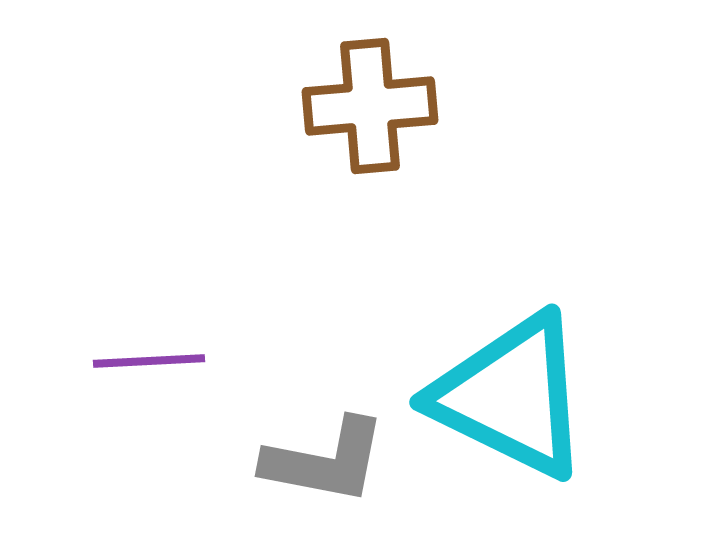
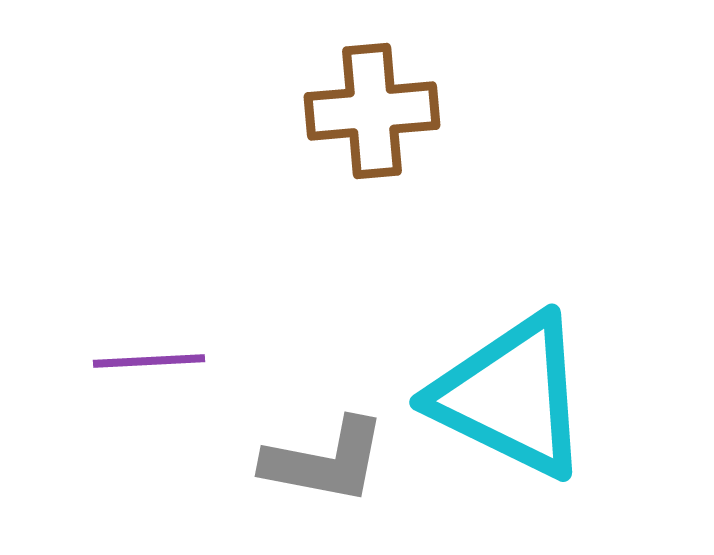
brown cross: moved 2 px right, 5 px down
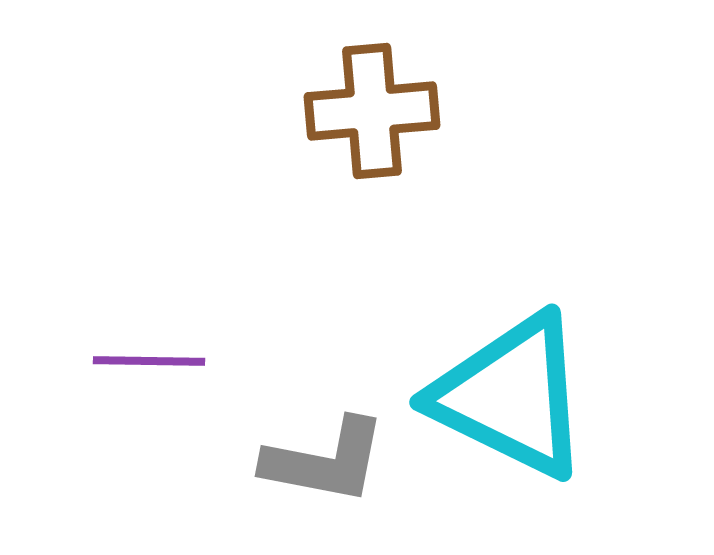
purple line: rotated 4 degrees clockwise
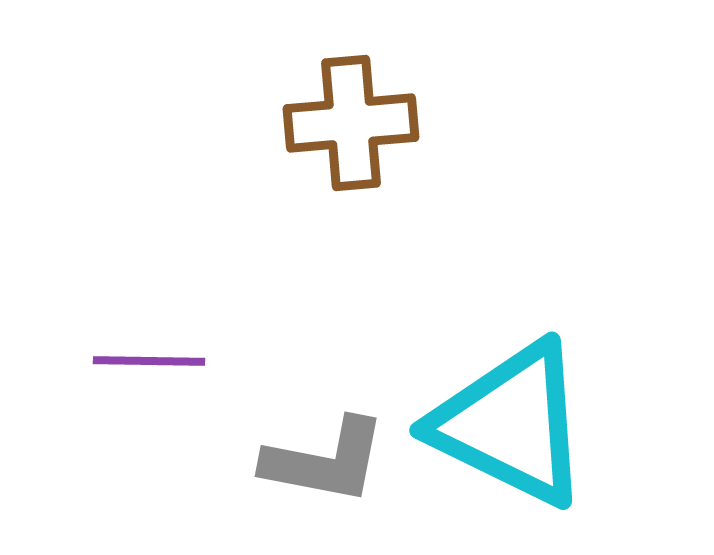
brown cross: moved 21 px left, 12 px down
cyan triangle: moved 28 px down
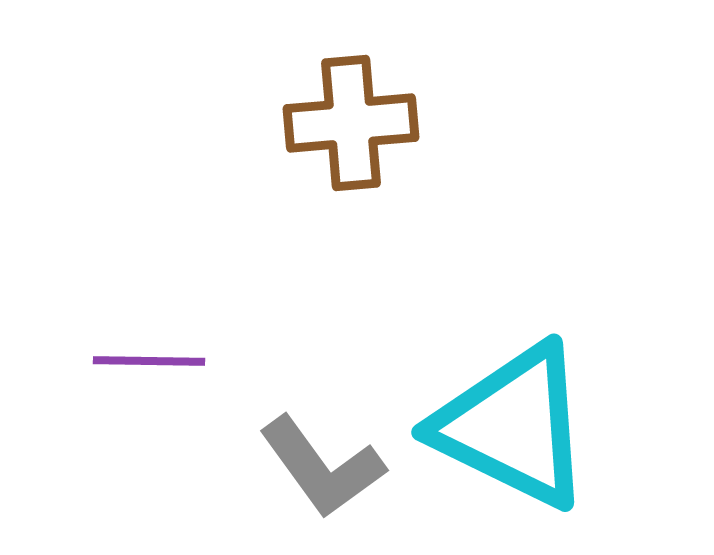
cyan triangle: moved 2 px right, 2 px down
gray L-shape: moved 3 px left, 6 px down; rotated 43 degrees clockwise
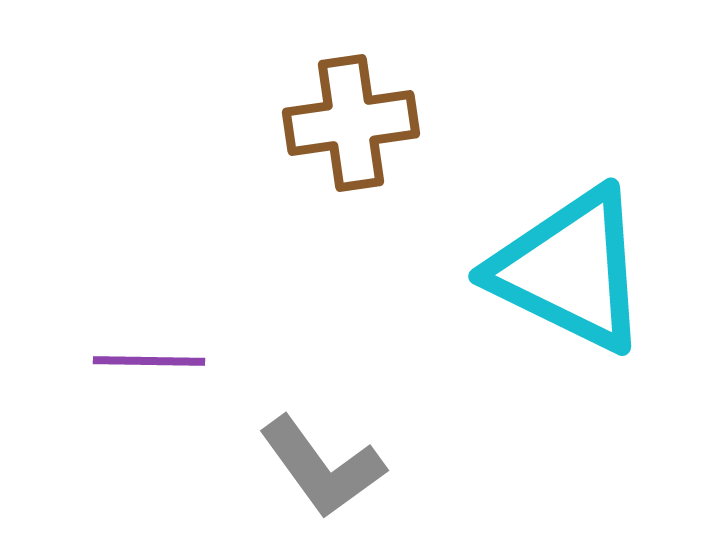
brown cross: rotated 3 degrees counterclockwise
cyan triangle: moved 57 px right, 156 px up
